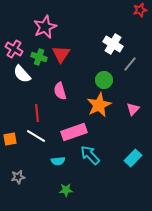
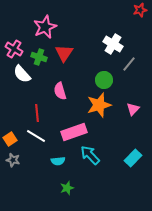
red triangle: moved 3 px right, 1 px up
gray line: moved 1 px left
orange star: rotated 10 degrees clockwise
orange square: rotated 24 degrees counterclockwise
gray star: moved 5 px left, 17 px up; rotated 24 degrees clockwise
green star: moved 1 px right, 2 px up; rotated 16 degrees counterclockwise
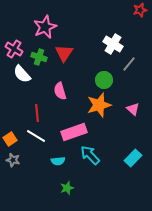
pink triangle: rotated 32 degrees counterclockwise
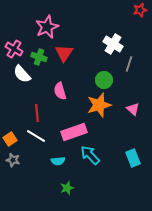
pink star: moved 2 px right
gray line: rotated 21 degrees counterclockwise
cyan rectangle: rotated 66 degrees counterclockwise
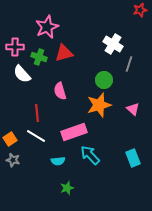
pink cross: moved 1 px right, 2 px up; rotated 30 degrees counterclockwise
red triangle: rotated 42 degrees clockwise
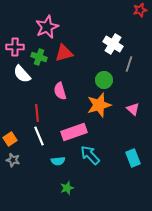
white line: moved 3 px right; rotated 36 degrees clockwise
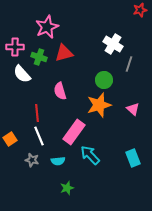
pink rectangle: rotated 35 degrees counterclockwise
gray star: moved 19 px right
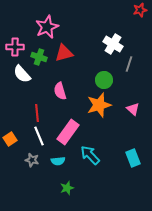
pink rectangle: moved 6 px left
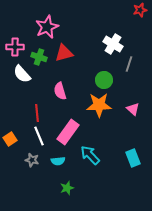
orange star: rotated 15 degrees clockwise
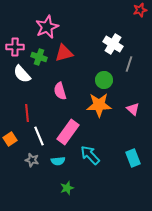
red line: moved 10 px left
